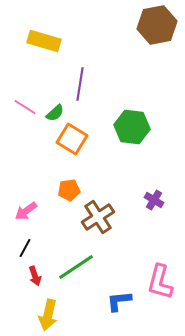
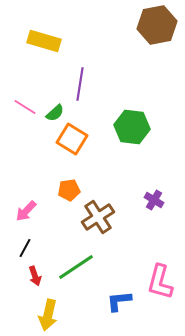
pink arrow: rotated 10 degrees counterclockwise
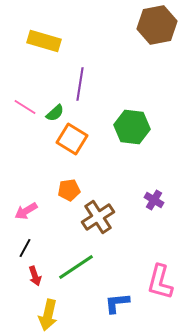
pink arrow: rotated 15 degrees clockwise
blue L-shape: moved 2 px left, 2 px down
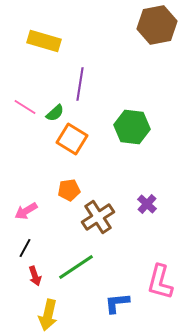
purple cross: moved 7 px left, 4 px down; rotated 12 degrees clockwise
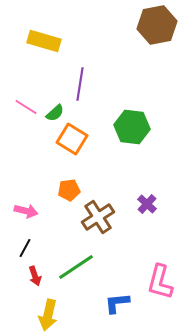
pink line: moved 1 px right
pink arrow: rotated 135 degrees counterclockwise
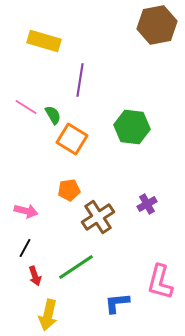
purple line: moved 4 px up
green semicircle: moved 2 px left, 2 px down; rotated 78 degrees counterclockwise
purple cross: rotated 18 degrees clockwise
